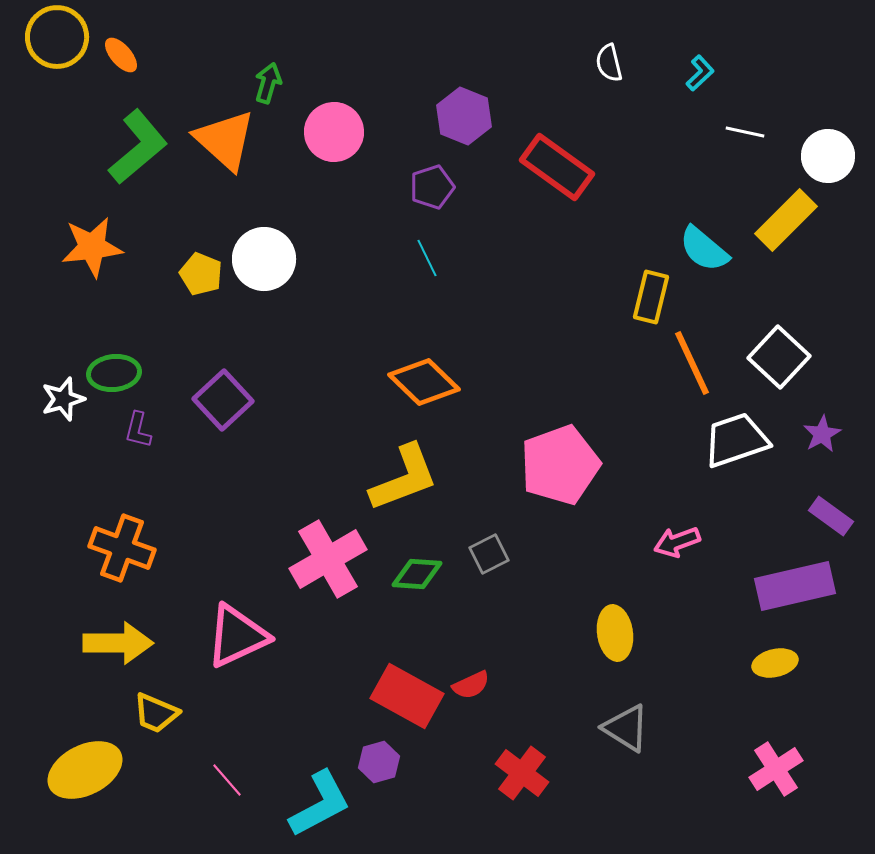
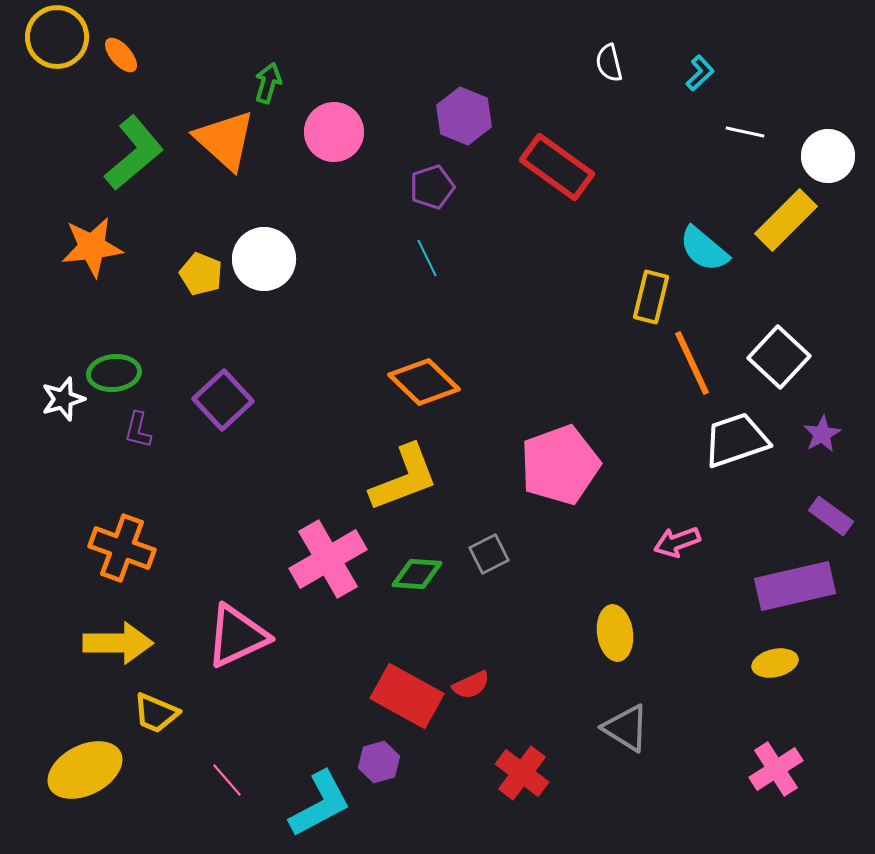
green L-shape at (138, 147): moved 4 px left, 6 px down
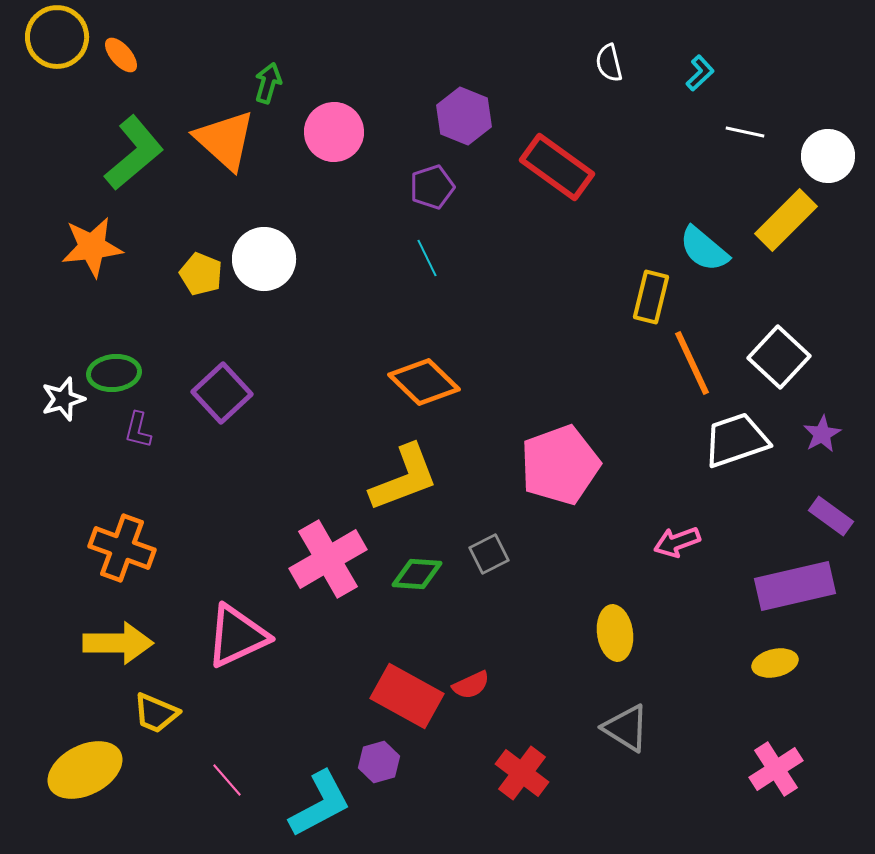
purple square at (223, 400): moved 1 px left, 7 px up
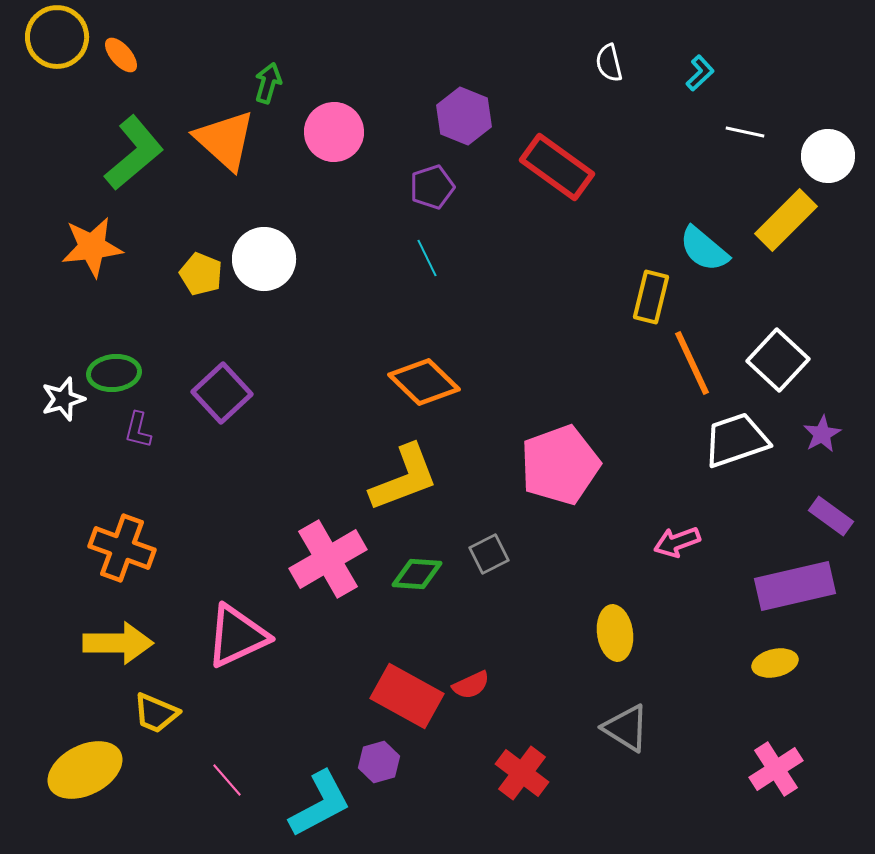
white square at (779, 357): moved 1 px left, 3 px down
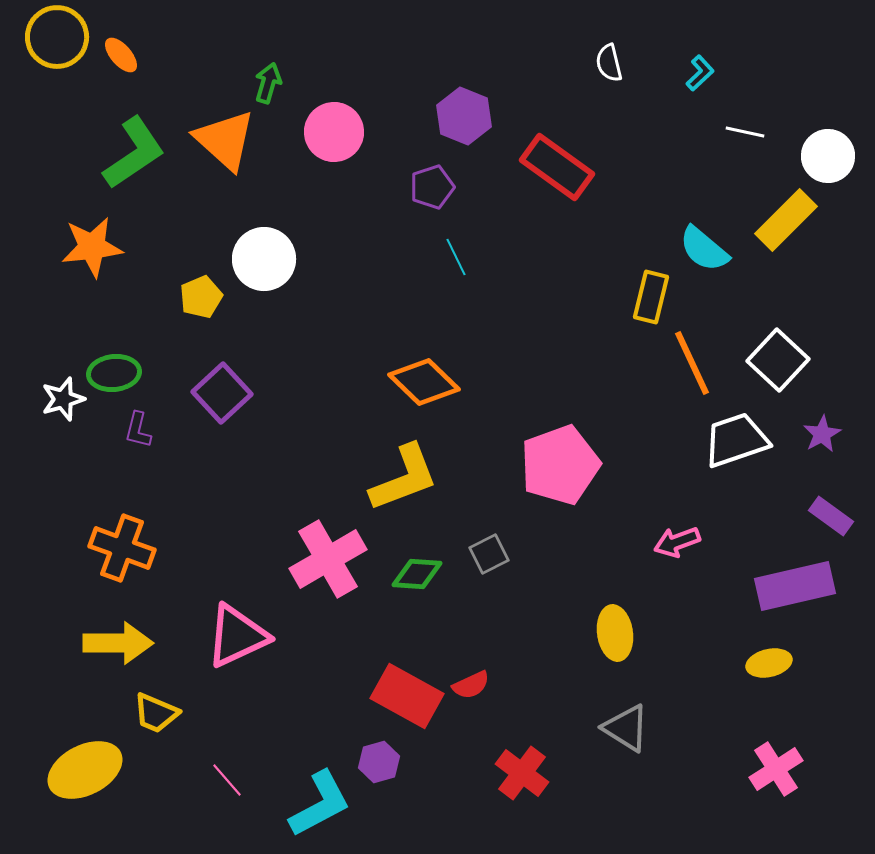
green L-shape at (134, 153): rotated 6 degrees clockwise
cyan line at (427, 258): moved 29 px right, 1 px up
yellow pentagon at (201, 274): moved 23 px down; rotated 27 degrees clockwise
yellow ellipse at (775, 663): moved 6 px left
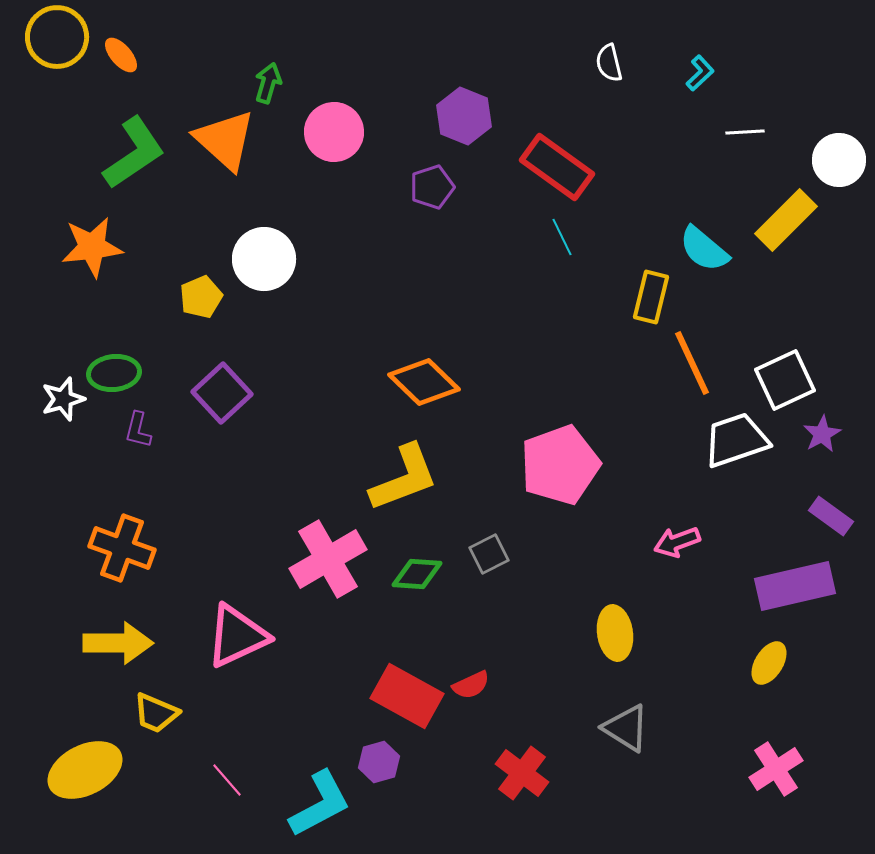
white line at (745, 132): rotated 15 degrees counterclockwise
white circle at (828, 156): moved 11 px right, 4 px down
cyan line at (456, 257): moved 106 px right, 20 px up
white square at (778, 360): moved 7 px right, 20 px down; rotated 22 degrees clockwise
yellow ellipse at (769, 663): rotated 45 degrees counterclockwise
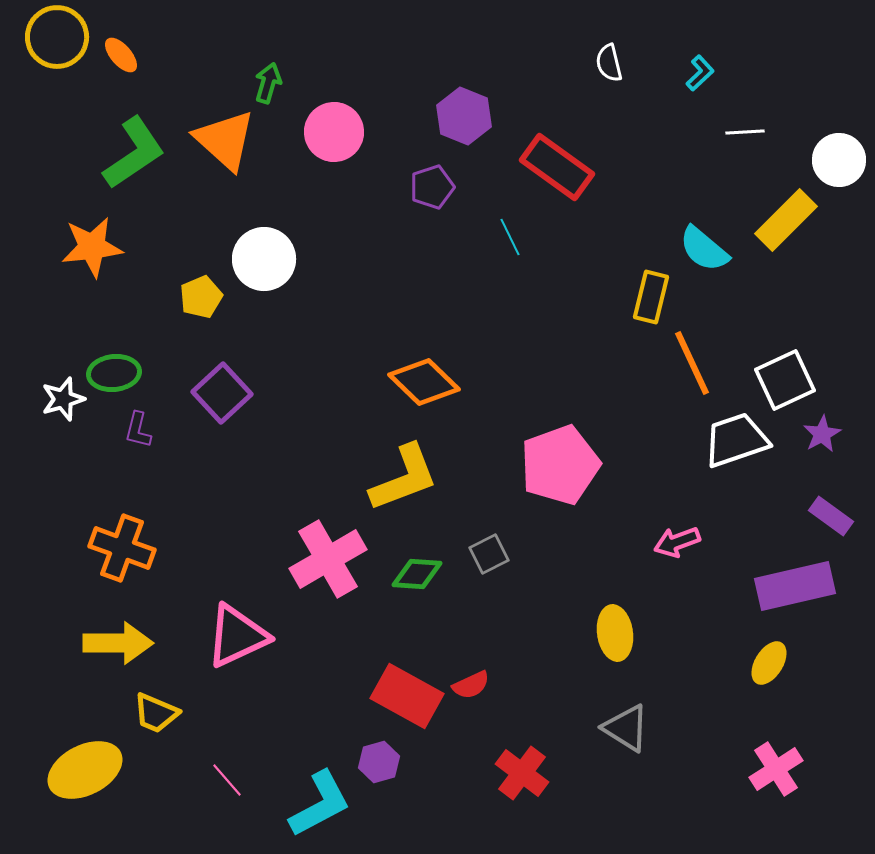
cyan line at (562, 237): moved 52 px left
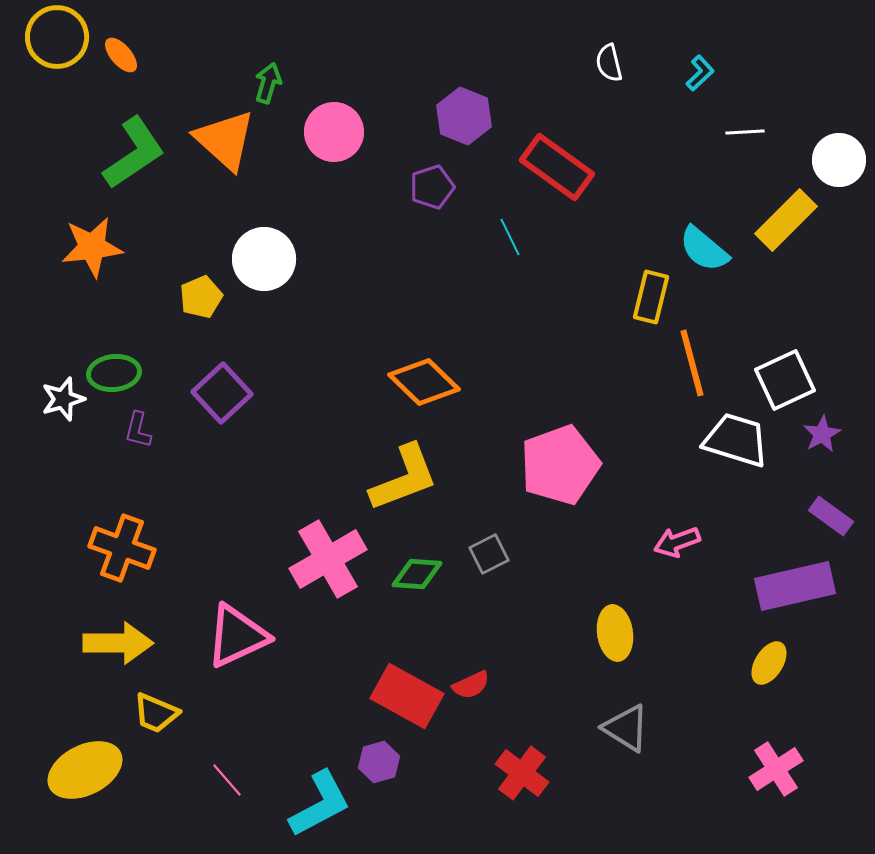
orange line at (692, 363): rotated 10 degrees clockwise
white trapezoid at (736, 440): rotated 36 degrees clockwise
